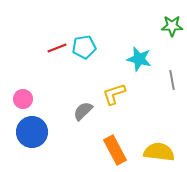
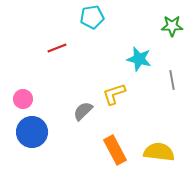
cyan pentagon: moved 8 px right, 30 px up
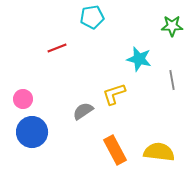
gray semicircle: rotated 10 degrees clockwise
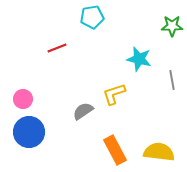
blue circle: moved 3 px left
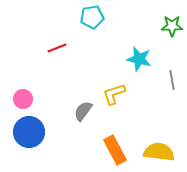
gray semicircle: rotated 20 degrees counterclockwise
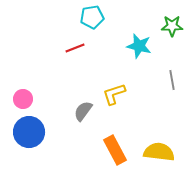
red line: moved 18 px right
cyan star: moved 13 px up
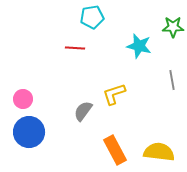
green star: moved 1 px right, 1 px down
red line: rotated 24 degrees clockwise
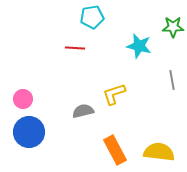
gray semicircle: rotated 40 degrees clockwise
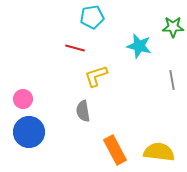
red line: rotated 12 degrees clockwise
yellow L-shape: moved 18 px left, 18 px up
gray semicircle: rotated 85 degrees counterclockwise
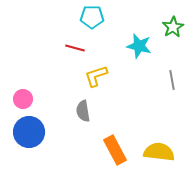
cyan pentagon: rotated 10 degrees clockwise
green star: rotated 30 degrees counterclockwise
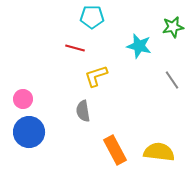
green star: rotated 20 degrees clockwise
gray line: rotated 24 degrees counterclockwise
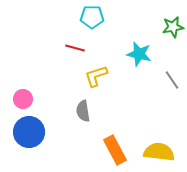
cyan star: moved 8 px down
